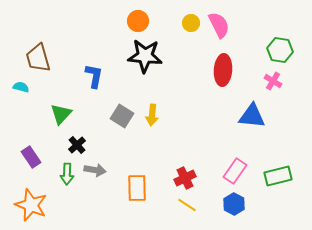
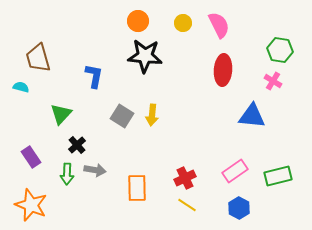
yellow circle: moved 8 px left
pink rectangle: rotated 20 degrees clockwise
blue hexagon: moved 5 px right, 4 px down
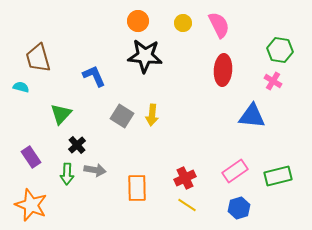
blue L-shape: rotated 35 degrees counterclockwise
blue hexagon: rotated 15 degrees clockwise
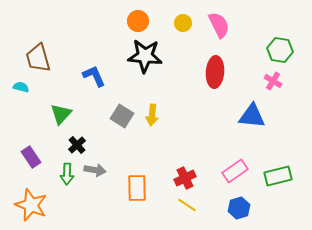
red ellipse: moved 8 px left, 2 px down
